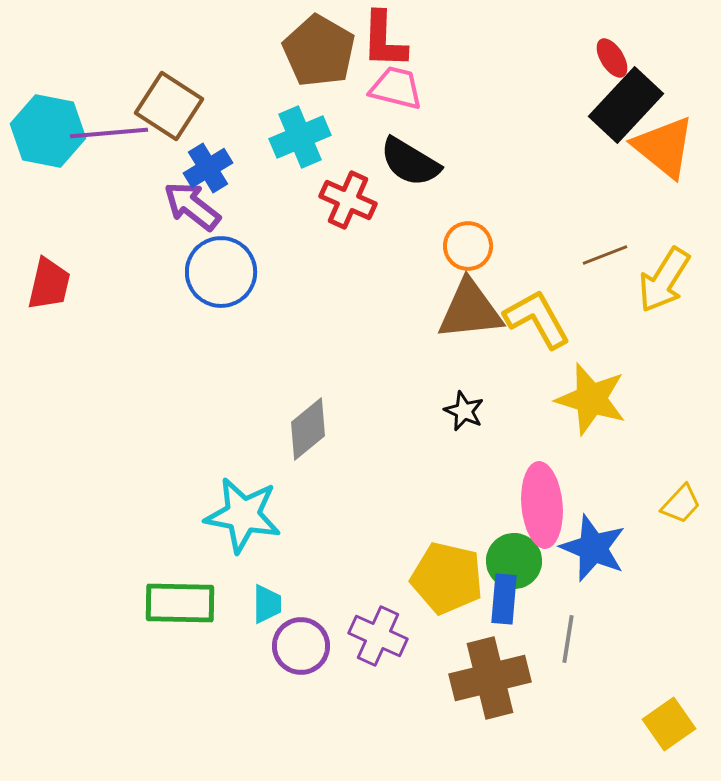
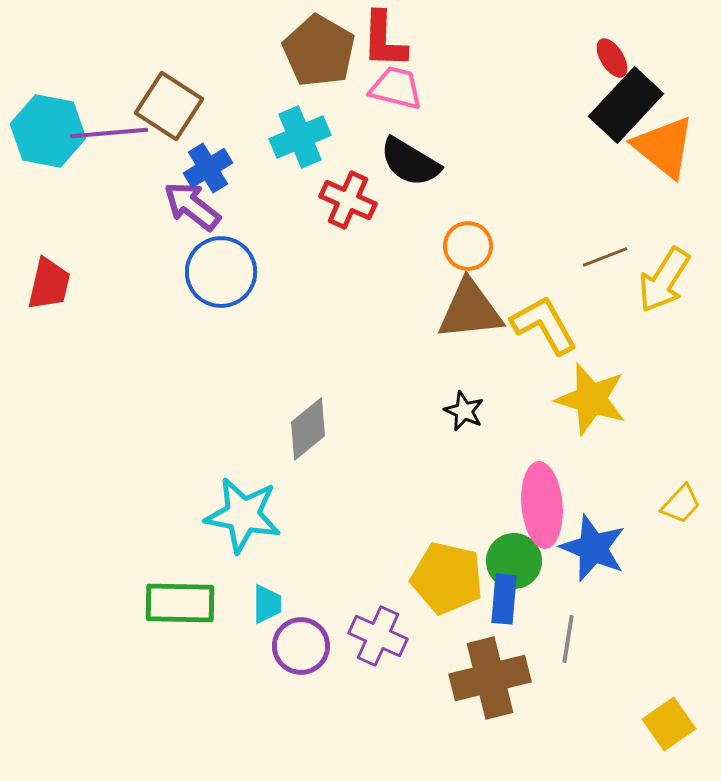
brown line: moved 2 px down
yellow L-shape: moved 7 px right, 6 px down
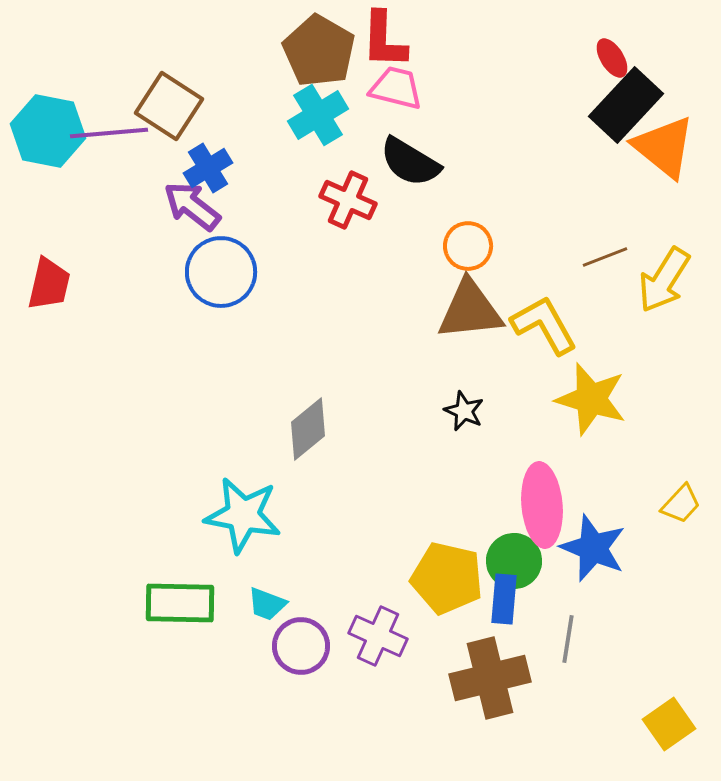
cyan cross: moved 18 px right, 22 px up; rotated 8 degrees counterclockwise
cyan trapezoid: rotated 111 degrees clockwise
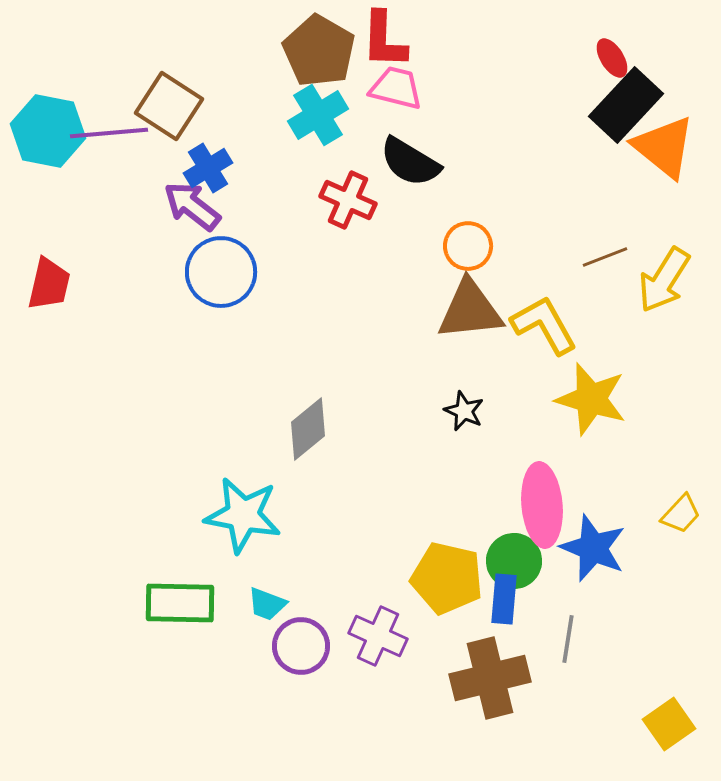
yellow trapezoid: moved 10 px down
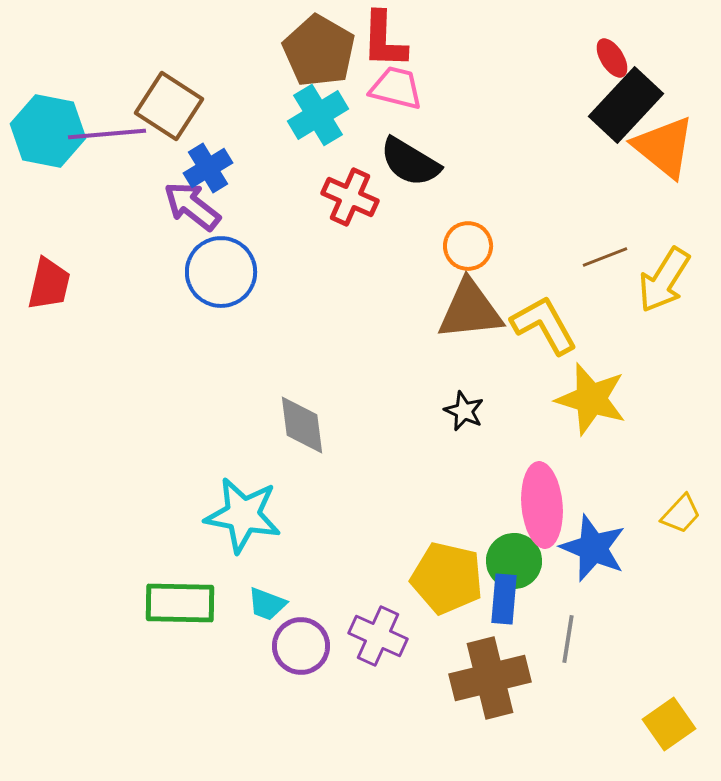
purple line: moved 2 px left, 1 px down
red cross: moved 2 px right, 3 px up
gray diamond: moved 6 px left, 4 px up; rotated 58 degrees counterclockwise
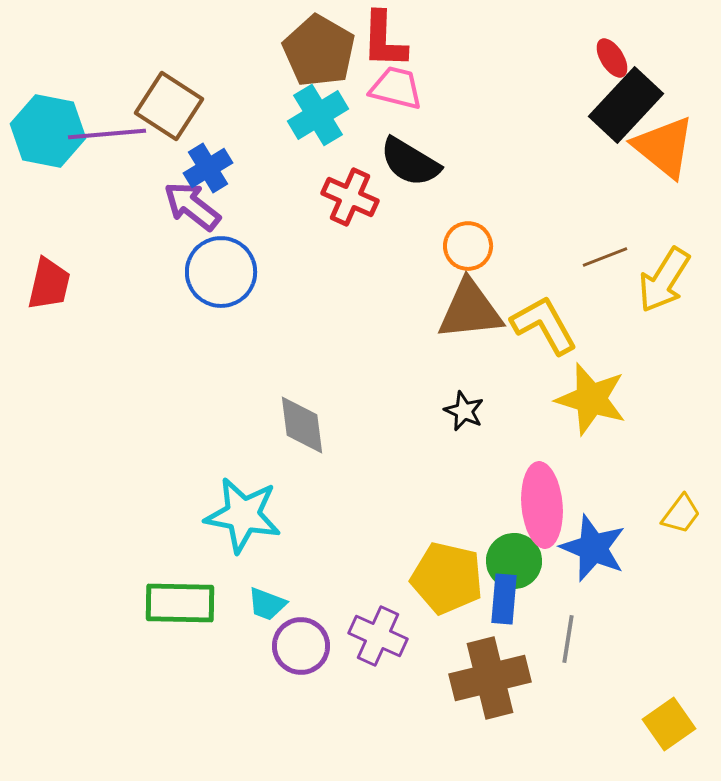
yellow trapezoid: rotated 6 degrees counterclockwise
